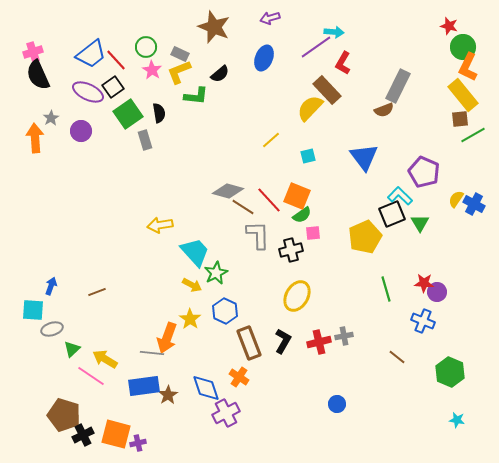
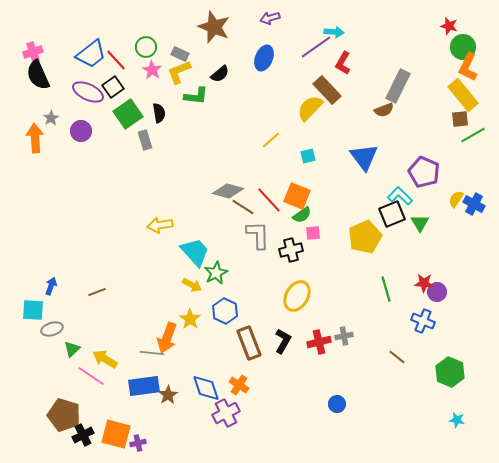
orange cross at (239, 377): moved 8 px down
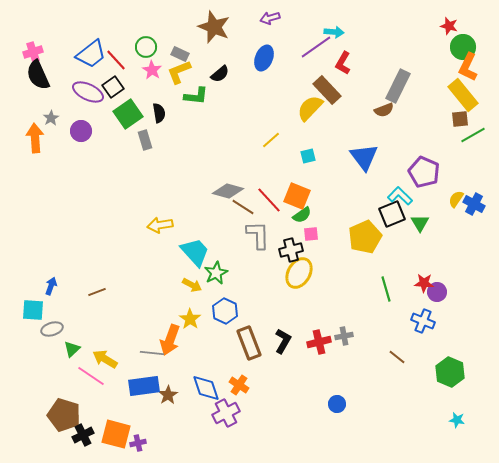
pink square at (313, 233): moved 2 px left, 1 px down
yellow ellipse at (297, 296): moved 2 px right, 23 px up
orange arrow at (167, 338): moved 3 px right, 2 px down
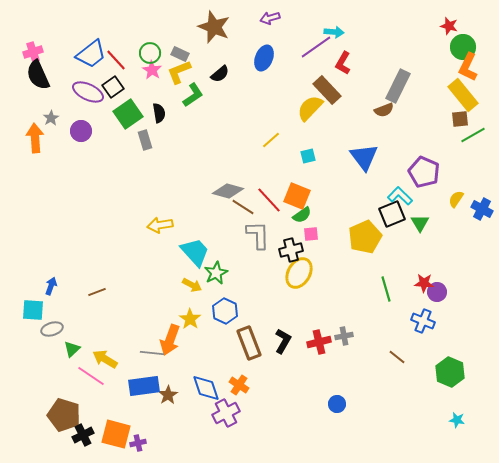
green circle at (146, 47): moved 4 px right, 6 px down
green L-shape at (196, 96): moved 3 px left, 1 px up; rotated 40 degrees counterclockwise
blue cross at (474, 204): moved 8 px right, 5 px down
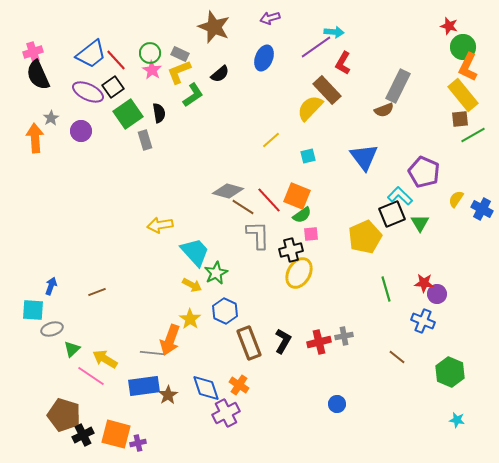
purple circle at (437, 292): moved 2 px down
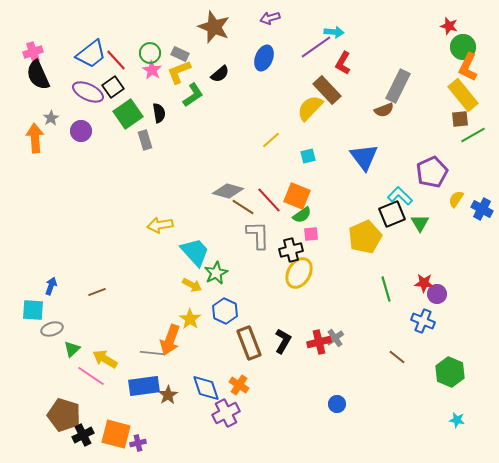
purple pentagon at (424, 172): moved 8 px right; rotated 24 degrees clockwise
gray cross at (344, 336): moved 9 px left, 2 px down; rotated 24 degrees counterclockwise
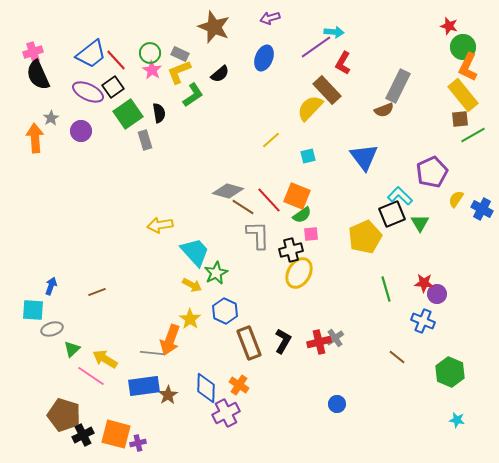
blue diamond at (206, 388): rotated 20 degrees clockwise
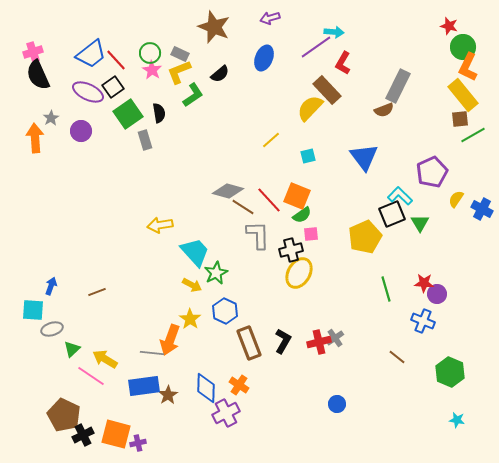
brown pentagon at (64, 415): rotated 8 degrees clockwise
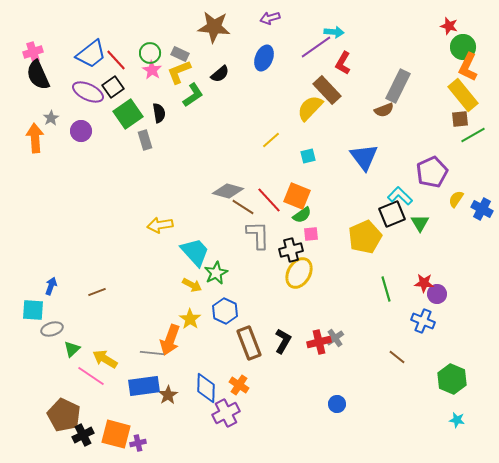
brown star at (214, 27): rotated 16 degrees counterclockwise
green hexagon at (450, 372): moved 2 px right, 7 px down
